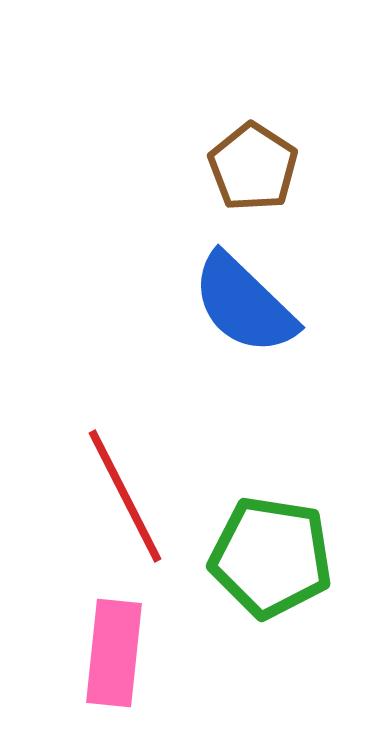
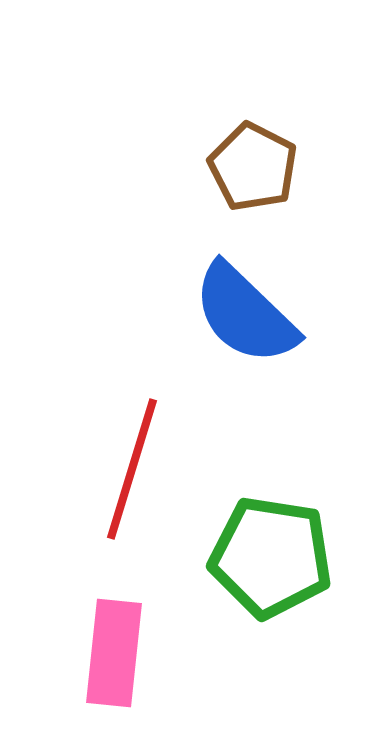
brown pentagon: rotated 6 degrees counterclockwise
blue semicircle: moved 1 px right, 10 px down
red line: moved 7 px right, 27 px up; rotated 44 degrees clockwise
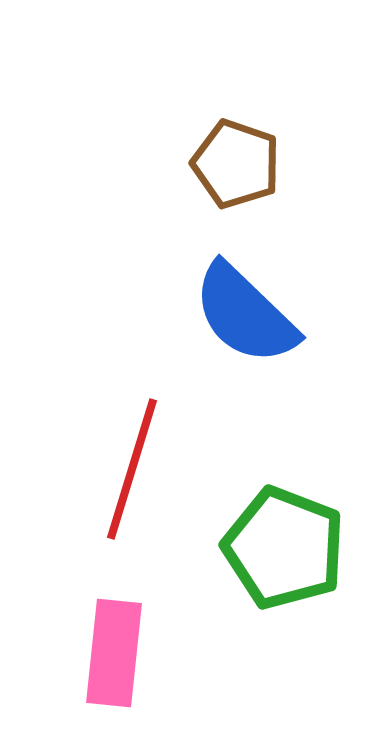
brown pentagon: moved 17 px left, 3 px up; rotated 8 degrees counterclockwise
green pentagon: moved 13 px right, 9 px up; rotated 12 degrees clockwise
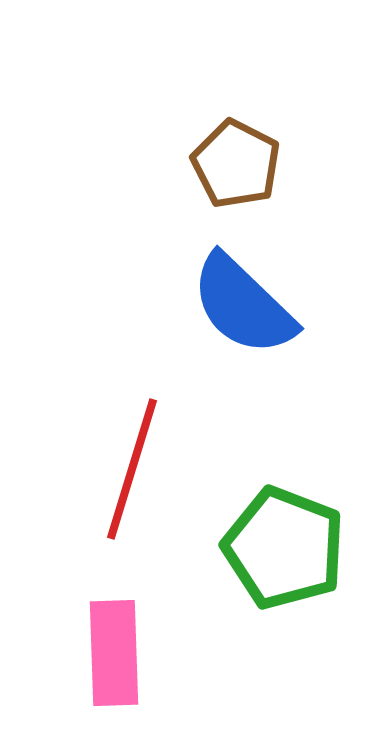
brown pentagon: rotated 8 degrees clockwise
blue semicircle: moved 2 px left, 9 px up
pink rectangle: rotated 8 degrees counterclockwise
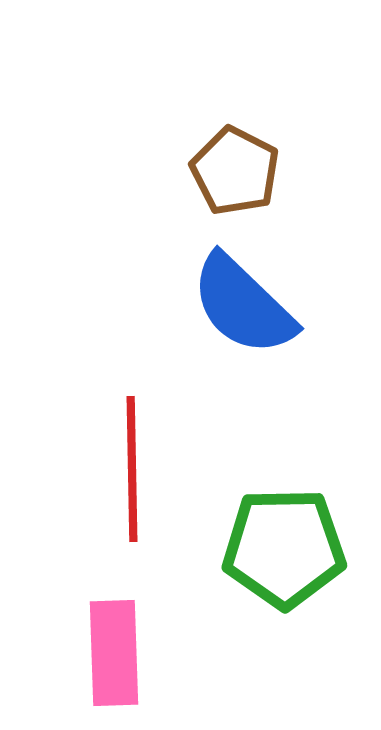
brown pentagon: moved 1 px left, 7 px down
red line: rotated 18 degrees counterclockwise
green pentagon: rotated 22 degrees counterclockwise
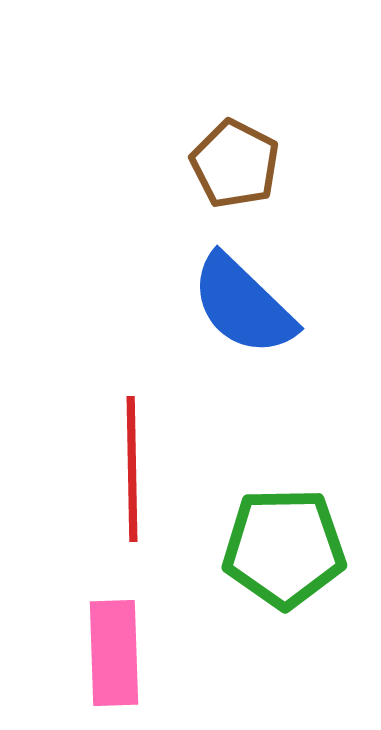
brown pentagon: moved 7 px up
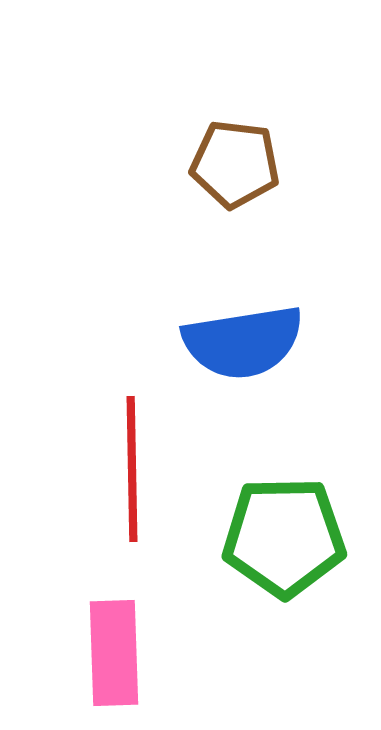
brown pentagon: rotated 20 degrees counterclockwise
blue semicircle: moved 37 px down; rotated 53 degrees counterclockwise
green pentagon: moved 11 px up
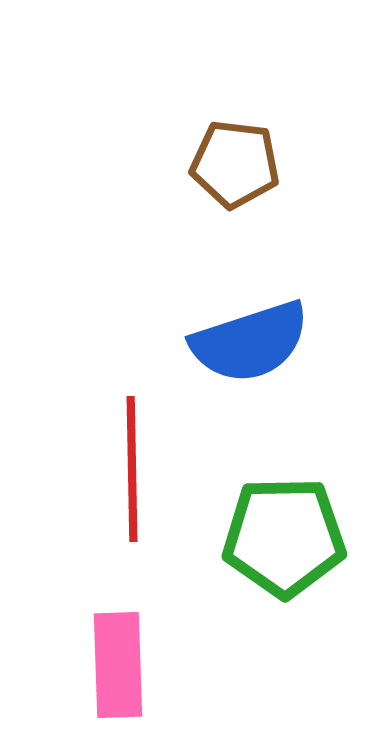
blue semicircle: moved 7 px right; rotated 9 degrees counterclockwise
pink rectangle: moved 4 px right, 12 px down
